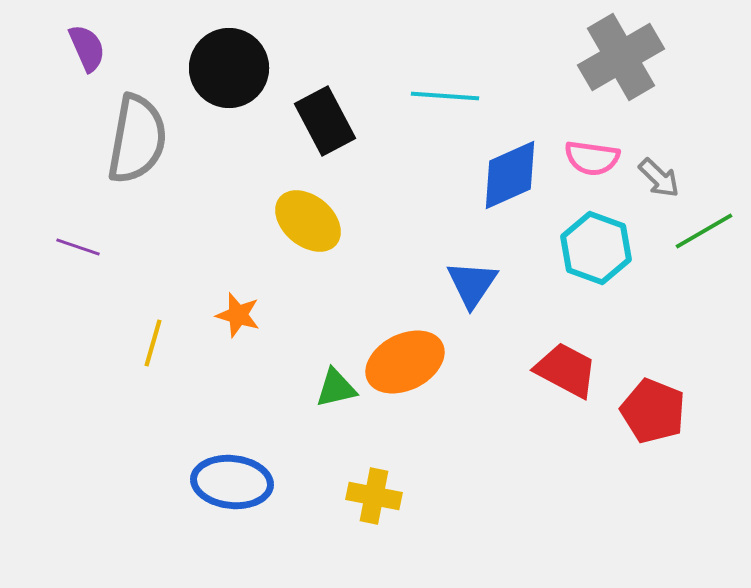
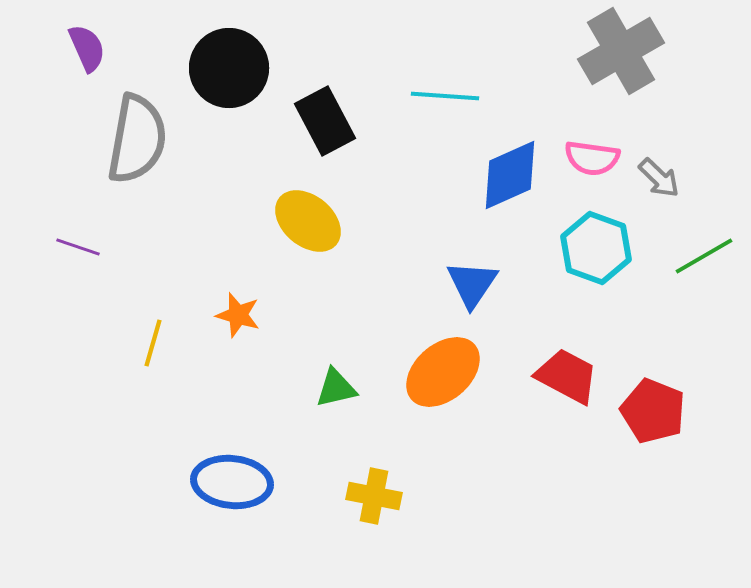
gray cross: moved 6 px up
green line: moved 25 px down
orange ellipse: moved 38 px right, 10 px down; rotated 14 degrees counterclockwise
red trapezoid: moved 1 px right, 6 px down
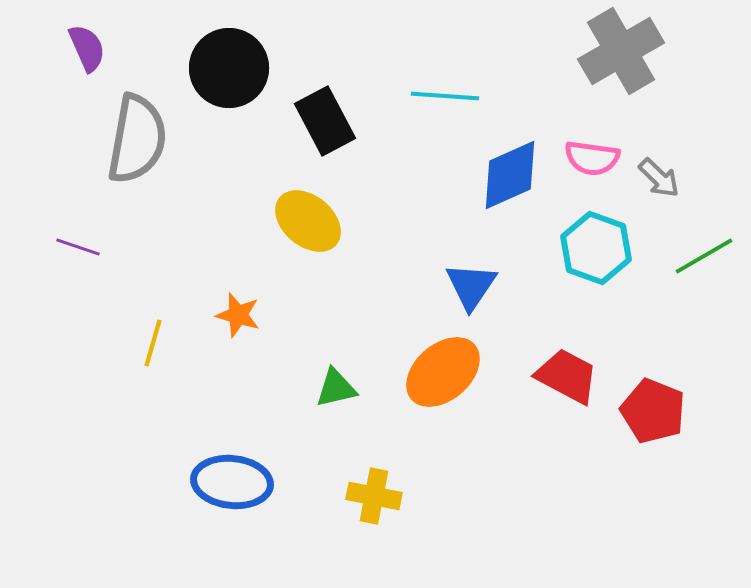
blue triangle: moved 1 px left, 2 px down
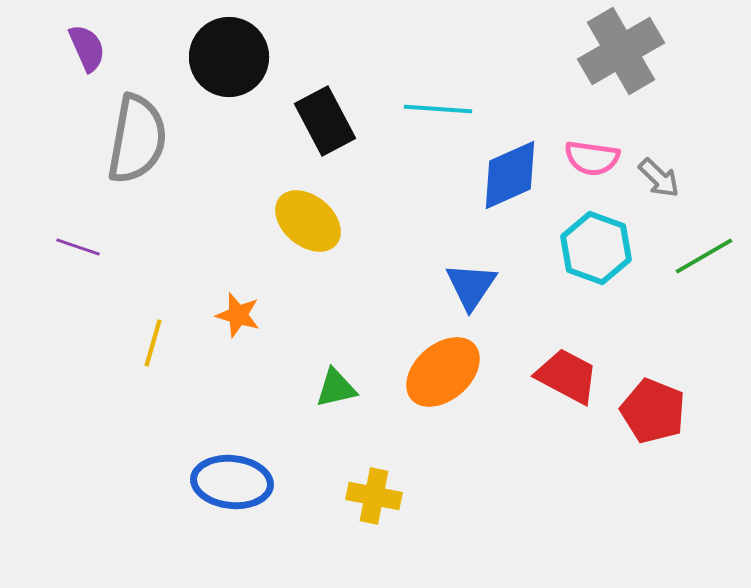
black circle: moved 11 px up
cyan line: moved 7 px left, 13 px down
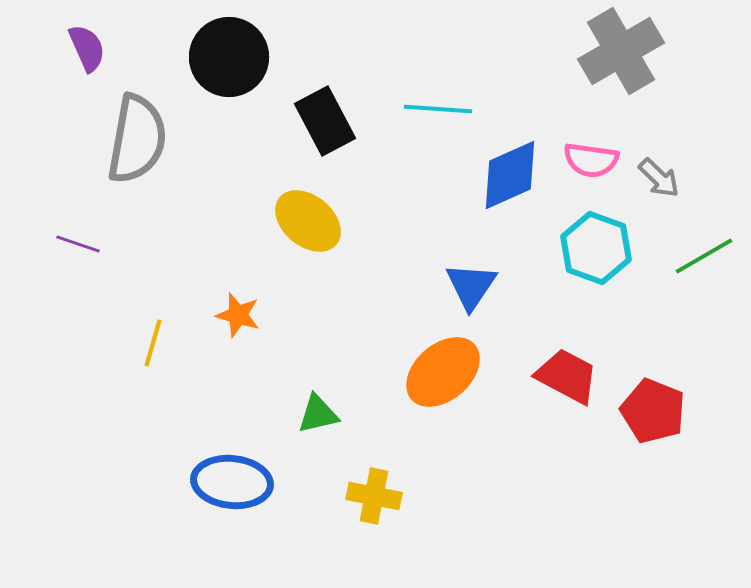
pink semicircle: moved 1 px left, 2 px down
purple line: moved 3 px up
green triangle: moved 18 px left, 26 px down
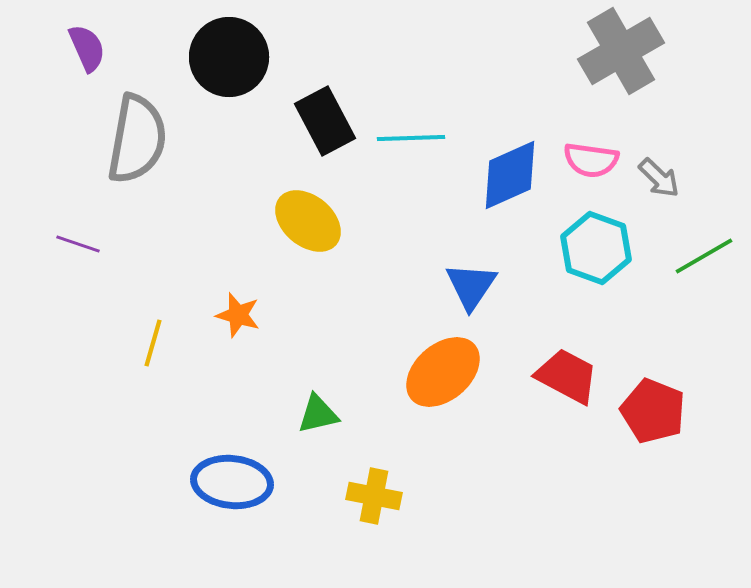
cyan line: moved 27 px left, 29 px down; rotated 6 degrees counterclockwise
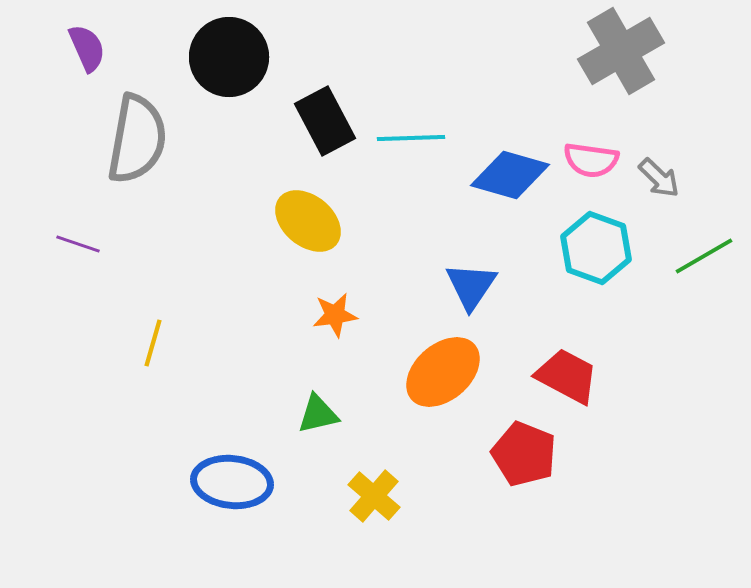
blue diamond: rotated 40 degrees clockwise
orange star: moved 97 px right; rotated 24 degrees counterclockwise
red pentagon: moved 129 px left, 43 px down
yellow cross: rotated 30 degrees clockwise
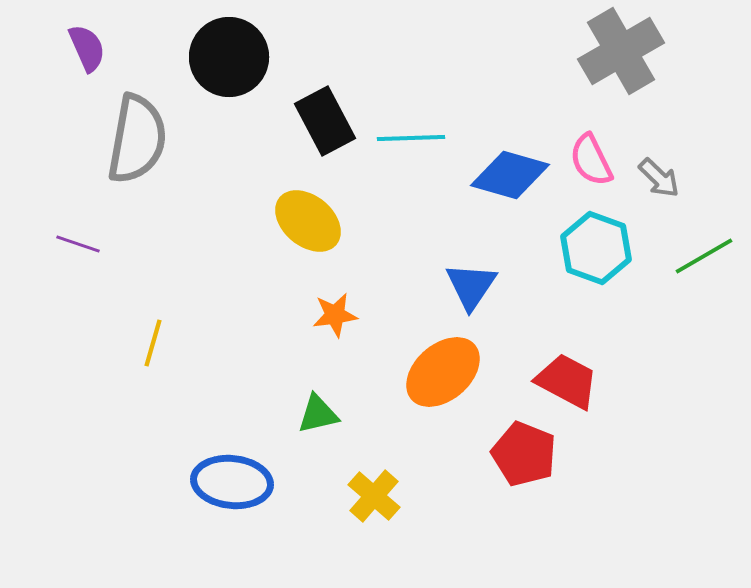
pink semicircle: rotated 56 degrees clockwise
red trapezoid: moved 5 px down
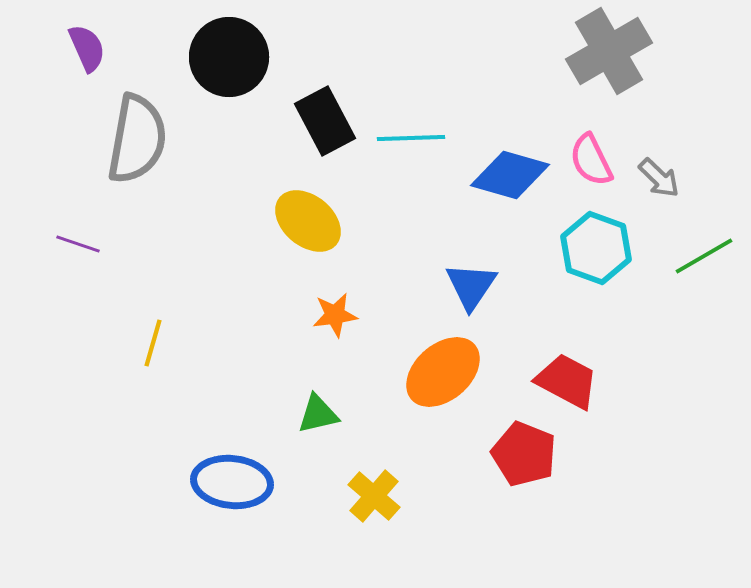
gray cross: moved 12 px left
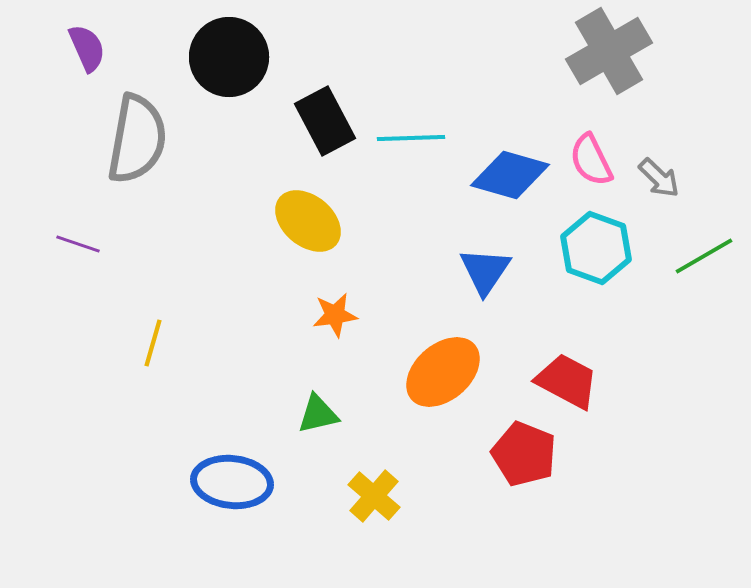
blue triangle: moved 14 px right, 15 px up
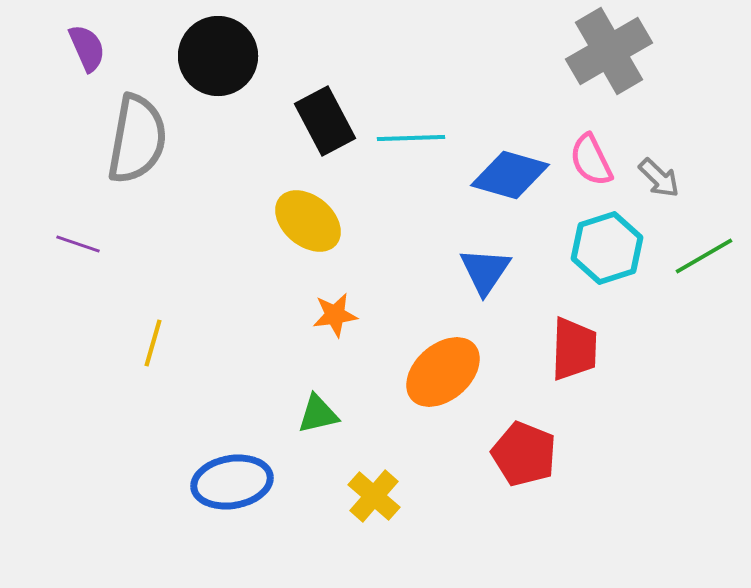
black circle: moved 11 px left, 1 px up
cyan hexagon: moved 11 px right; rotated 22 degrees clockwise
red trapezoid: moved 7 px right, 32 px up; rotated 64 degrees clockwise
blue ellipse: rotated 16 degrees counterclockwise
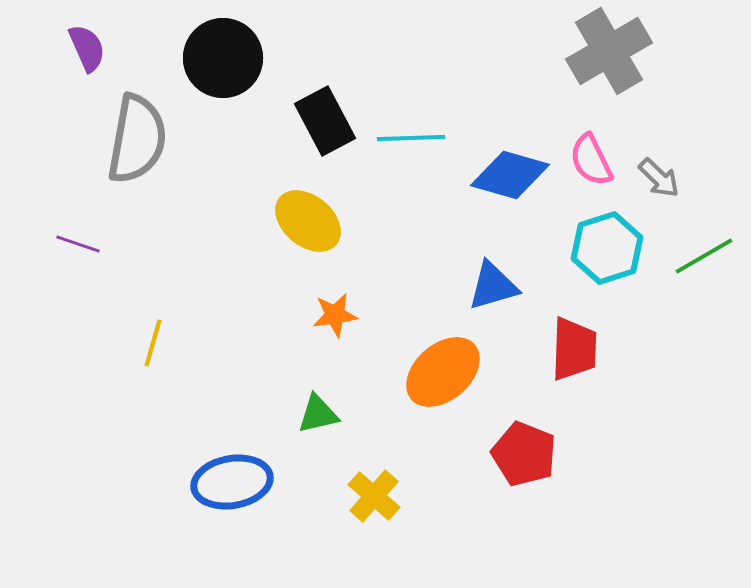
black circle: moved 5 px right, 2 px down
blue triangle: moved 8 px right, 15 px down; rotated 40 degrees clockwise
